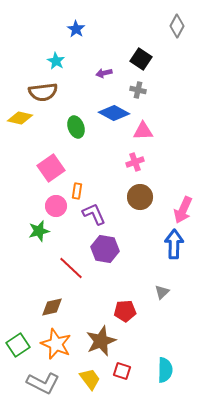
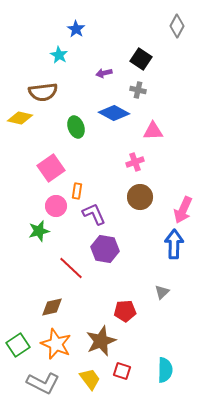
cyan star: moved 3 px right, 6 px up
pink triangle: moved 10 px right
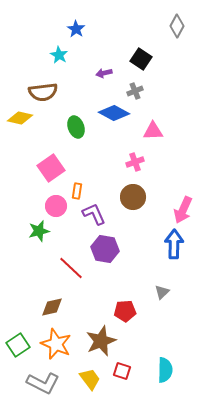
gray cross: moved 3 px left, 1 px down; rotated 35 degrees counterclockwise
brown circle: moved 7 px left
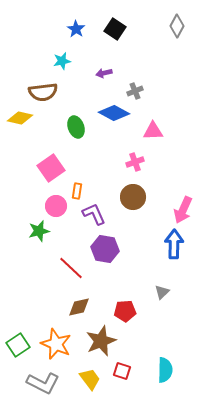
cyan star: moved 3 px right, 6 px down; rotated 30 degrees clockwise
black square: moved 26 px left, 30 px up
brown diamond: moved 27 px right
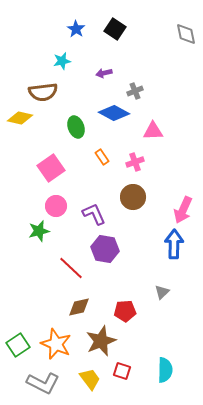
gray diamond: moved 9 px right, 8 px down; rotated 40 degrees counterclockwise
orange rectangle: moved 25 px right, 34 px up; rotated 42 degrees counterclockwise
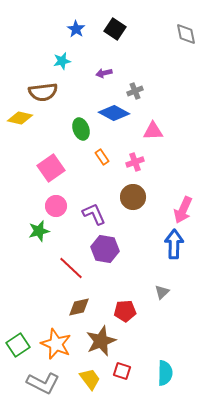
green ellipse: moved 5 px right, 2 px down
cyan semicircle: moved 3 px down
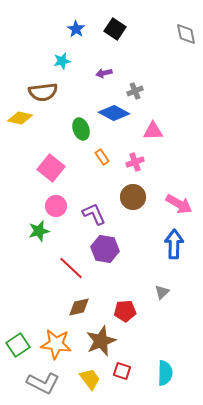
pink square: rotated 16 degrees counterclockwise
pink arrow: moved 4 px left, 6 px up; rotated 84 degrees counterclockwise
orange star: rotated 16 degrees counterclockwise
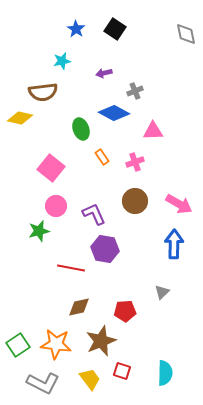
brown circle: moved 2 px right, 4 px down
red line: rotated 32 degrees counterclockwise
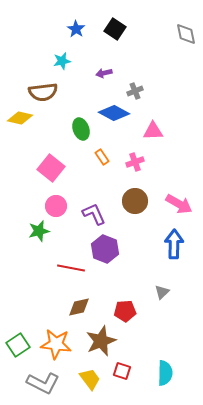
purple hexagon: rotated 12 degrees clockwise
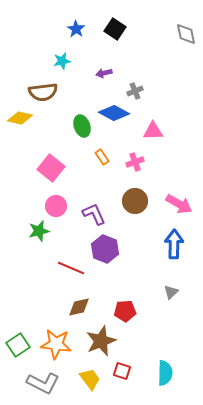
green ellipse: moved 1 px right, 3 px up
red line: rotated 12 degrees clockwise
gray triangle: moved 9 px right
